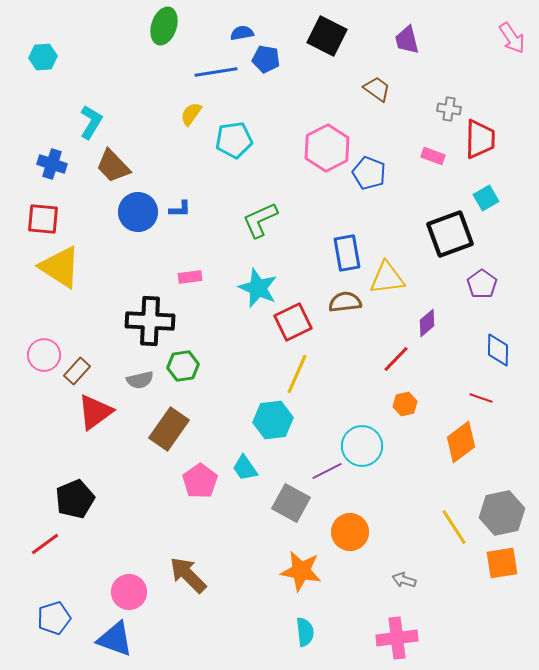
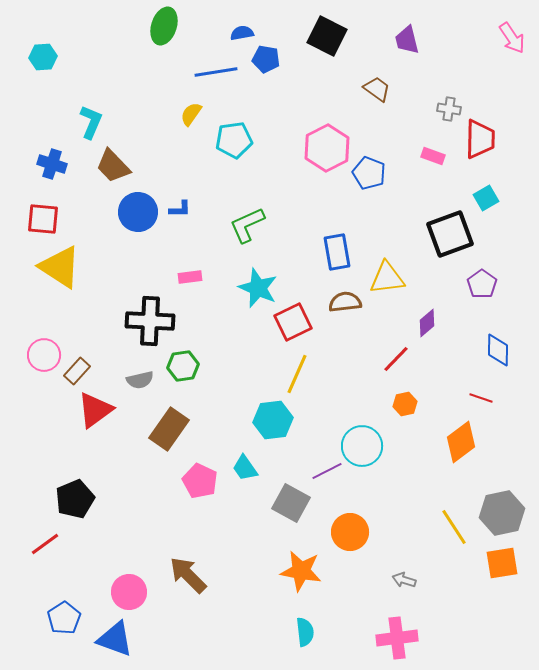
cyan L-shape at (91, 122): rotated 8 degrees counterclockwise
green L-shape at (260, 220): moved 13 px left, 5 px down
blue rectangle at (347, 253): moved 10 px left, 1 px up
red triangle at (95, 412): moved 2 px up
pink pentagon at (200, 481): rotated 12 degrees counterclockwise
blue pentagon at (54, 618): moved 10 px right; rotated 16 degrees counterclockwise
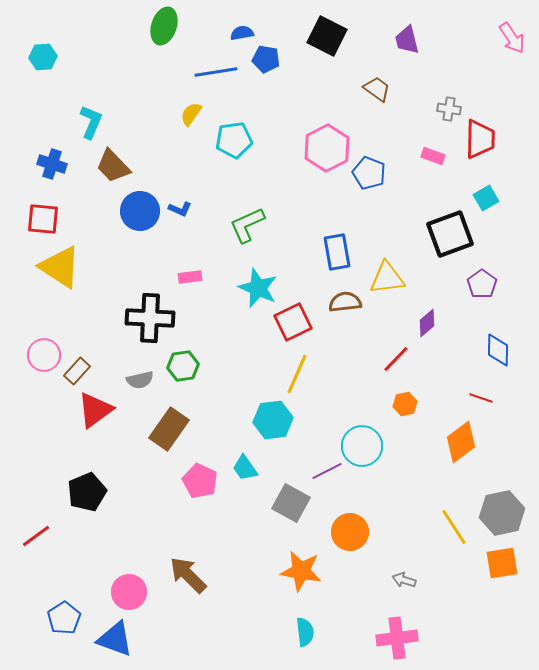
blue L-shape at (180, 209): rotated 25 degrees clockwise
blue circle at (138, 212): moved 2 px right, 1 px up
black cross at (150, 321): moved 3 px up
black pentagon at (75, 499): moved 12 px right, 7 px up
red line at (45, 544): moved 9 px left, 8 px up
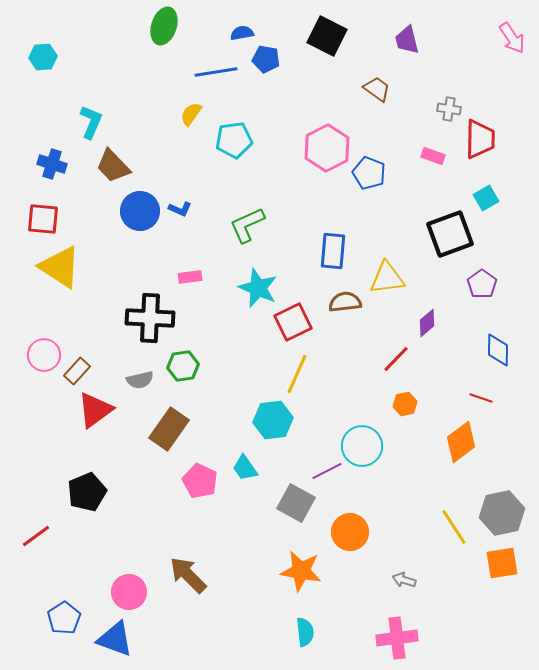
blue rectangle at (337, 252): moved 4 px left, 1 px up; rotated 15 degrees clockwise
gray square at (291, 503): moved 5 px right
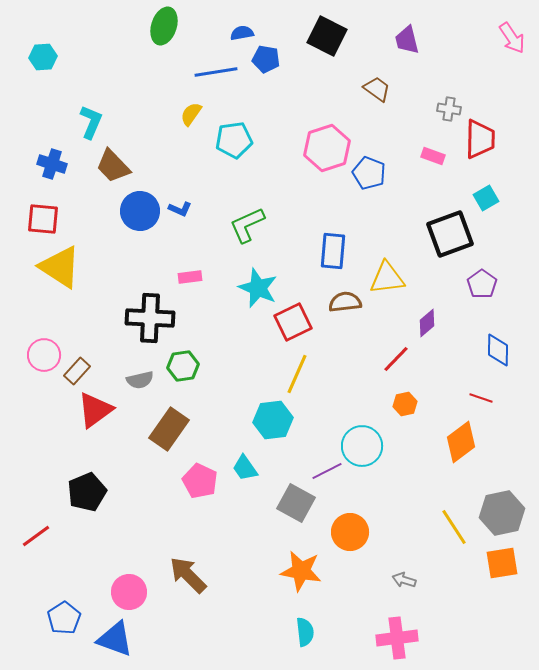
pink hexagon at (327, 148): rotated 9 degrees clockwise
